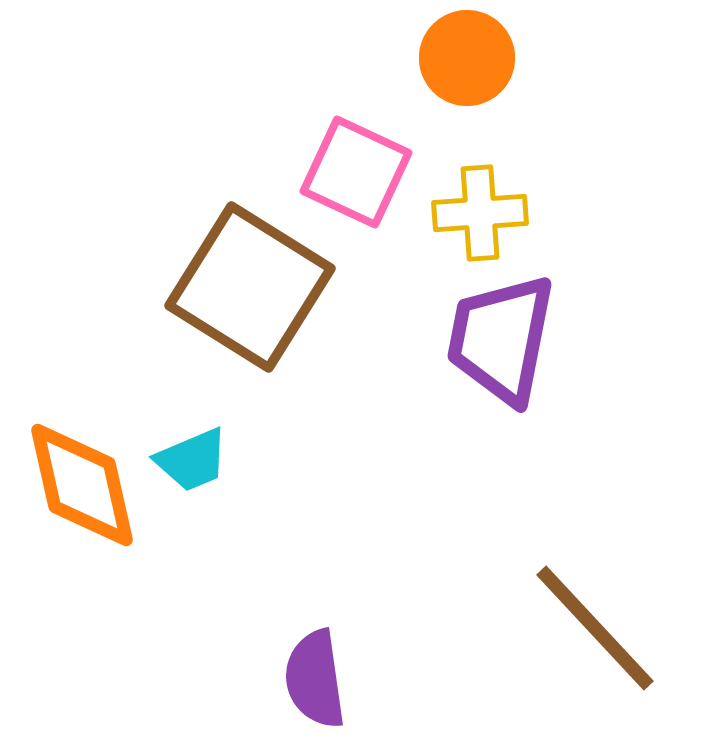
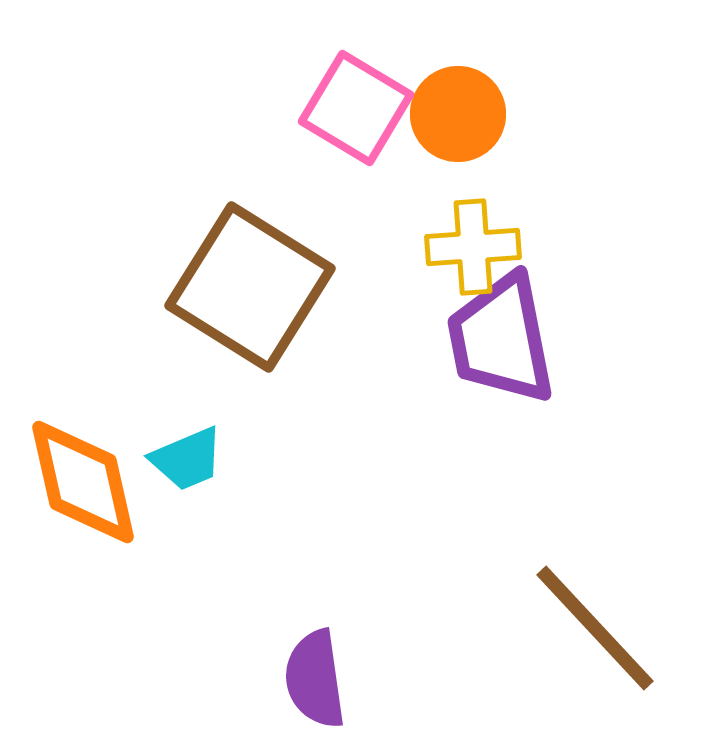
orange circle: moved 9 px left, 56 px down
pink square: moved 64 px up; rotated 6 degrees clockwise
yellow cross: moved 7 px left, 34 px down
purple trapezoid: rotated 22 degrees counterclockwise
cyan trapezoid: moved 5 px left, 1 px up
orange diamond: moved 1 px right, 3 px up
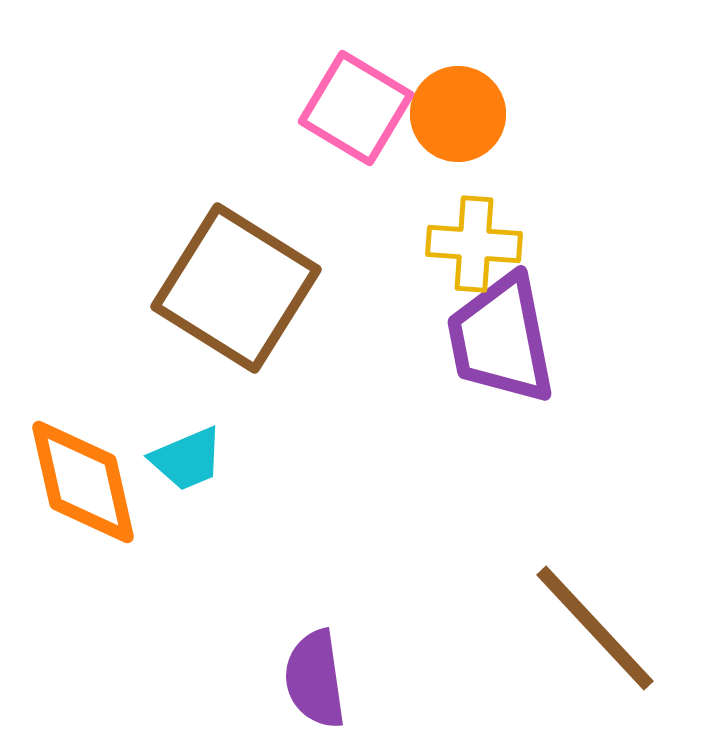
yellow cross: moved 1 px right, 3 px up; rotated 8 degrees clockwise
brown square: moved 14 px left, 1 px down
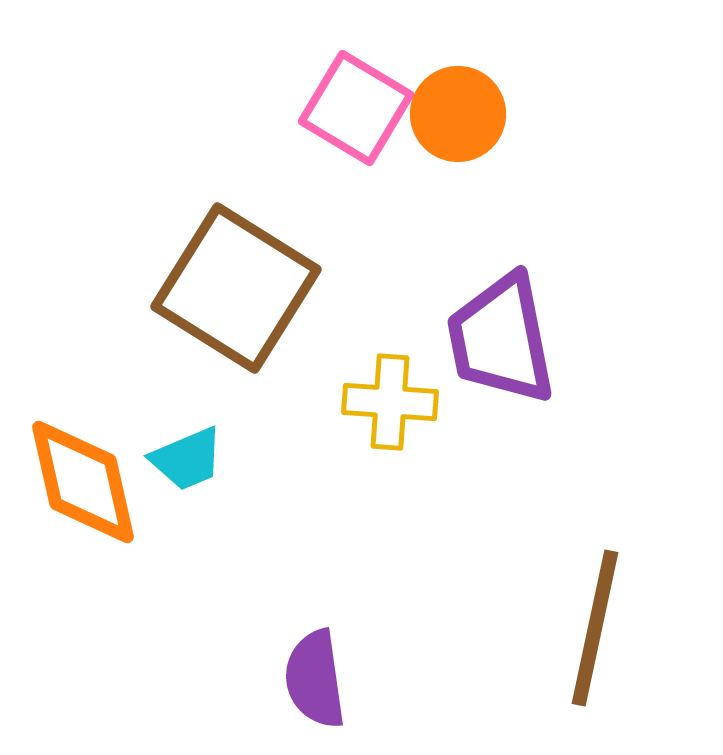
yellow cross: moved 84 px left, 158 px down
brown line: rotated 55 degrees clockwise
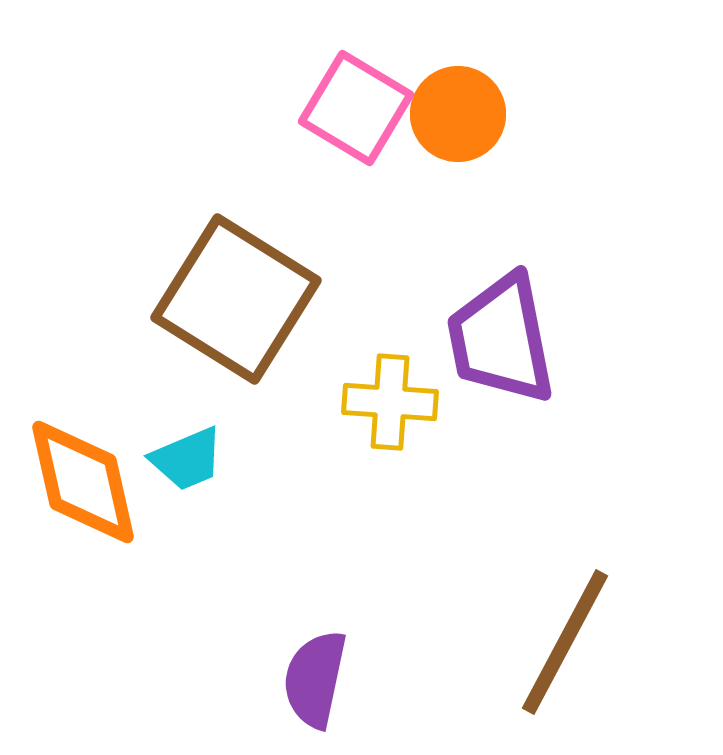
brown square: moved 11 px down
brown line: moved 30 px left, 14 px down; rotated 16 degrees clockwise
purple semicircle: rotated 20 degrees clockwise
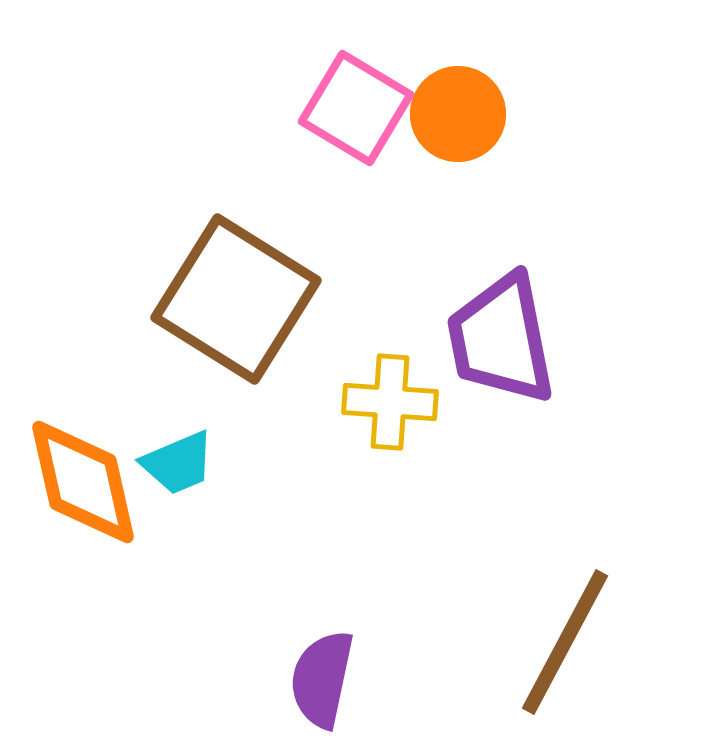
cyan trapezoid: moved 9 px left, 4 px down
purple semicircle: moved 7 px right
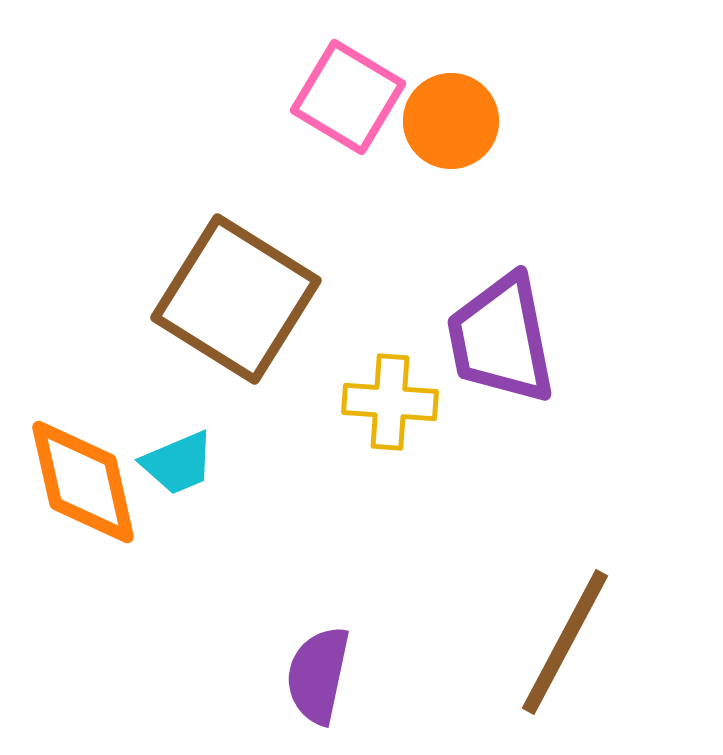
pink square: moved 8 px left, 11 px up
orange circle: moved 7 px left, 7 px down
purple semicircle: moved 4 px left, 4 px up
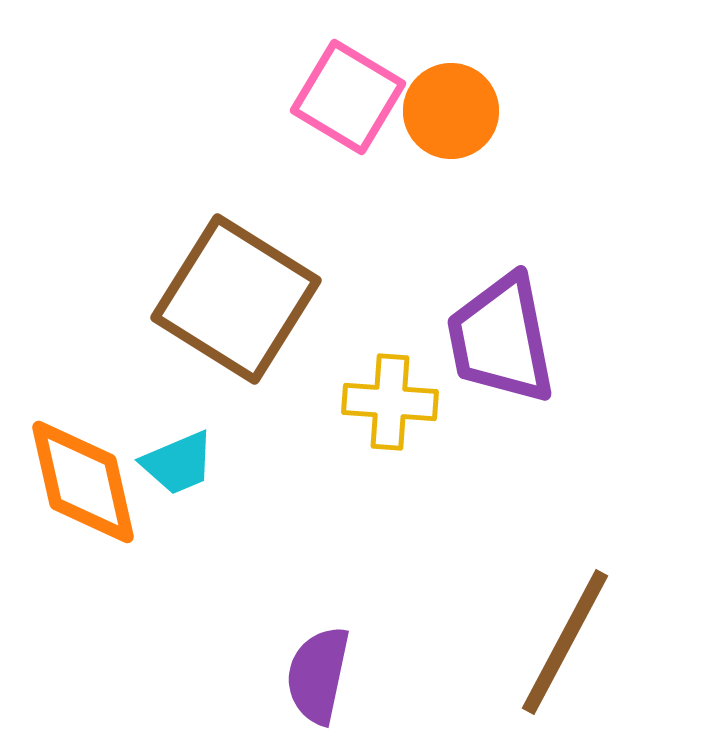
orange circle: moved 10 px up
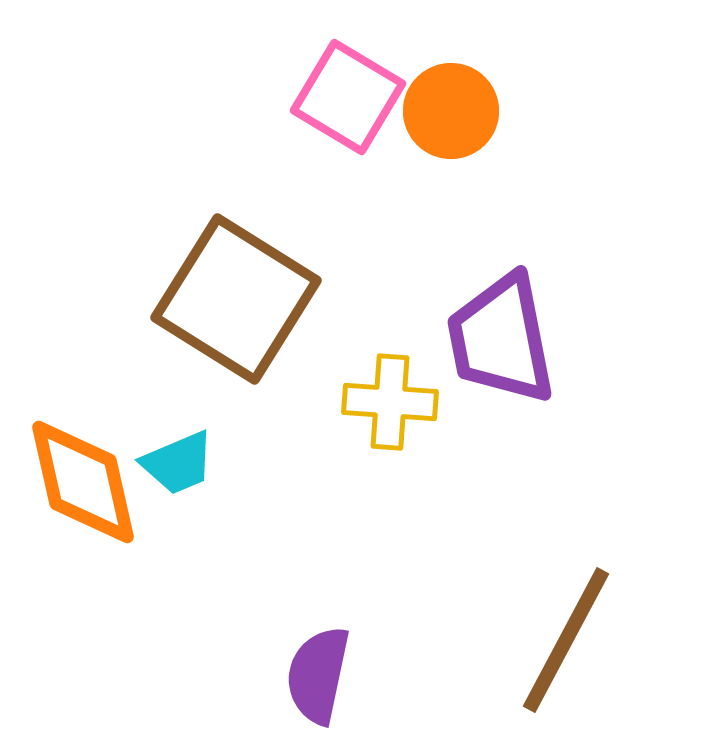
brown line: moved 1 px right, 2 px up
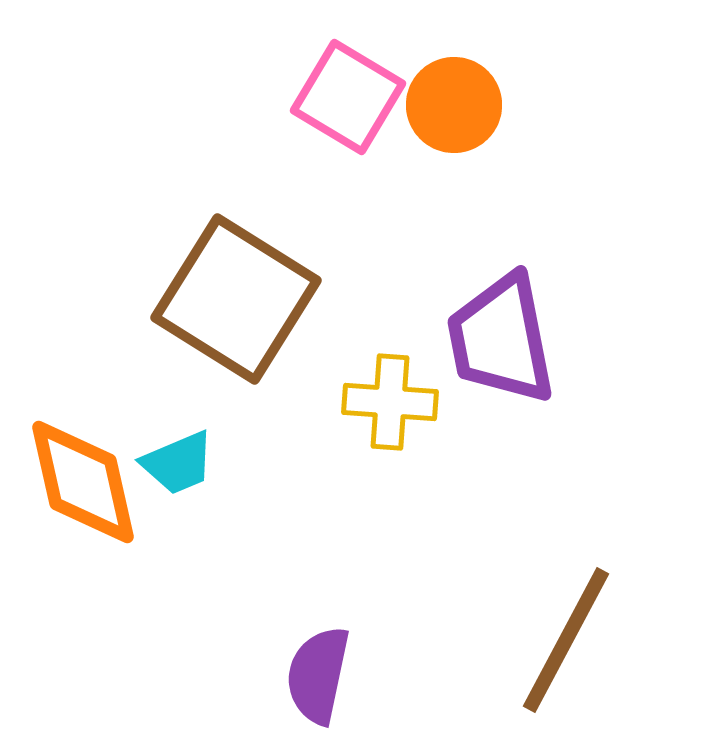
orange circle: moved 3 px right, 6 px up
